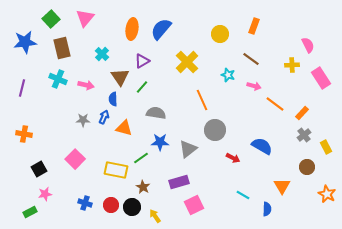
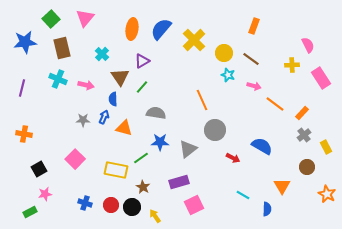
yellow circle at (220, 34): moved 4 px right, 19 px down
yellow cross at (187, 62): moved 7 px right, 22 px up
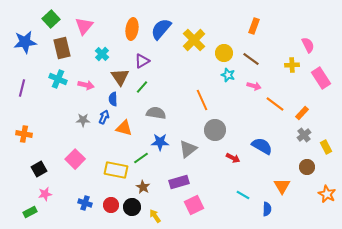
pink triangle at (85, 18): moved 1 px left, 8 px down
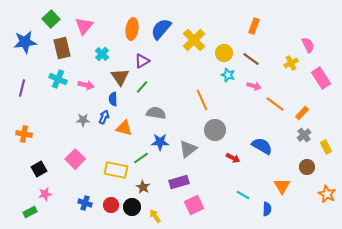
yellow cross at (292, 65): moved 1 px left, 2 px up; rotated 24 degrees counterclockwise
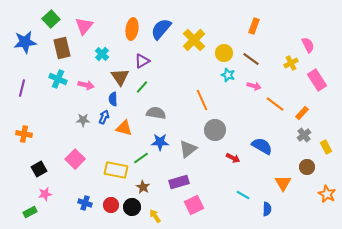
pink rectangle at (321, 78): moved 4 px left, 2 px down
orange triangle at (282, 186): moved 1 px right, 3 px up
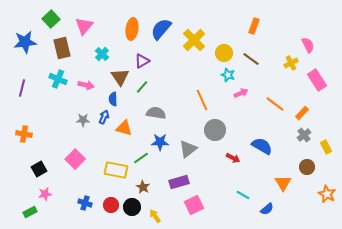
pink arrow at (254, 86): moved 13 px left, 7 px down; rotated 40 degrees counterclockwise
blue semicircle at (267, 209): rotated 48 degrees clockwise
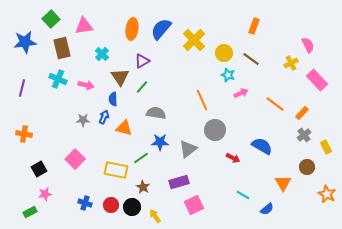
pink triangle at (84, 26): rotated 42 degrees clockwise
pink rectangle at (317, 80): rotated 10 degrees counterclockwise
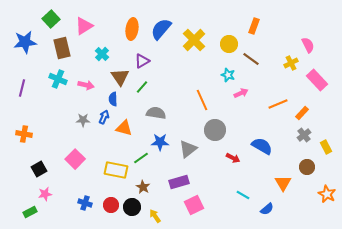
pink triangle at (84, 26): rotated 24 degrees counterclockwise
yellow circle at (224, 53): moved 5 px right, 9 px up
orange line at (275, 104): moved 3 px right; rotated 60 degrees counterclockwise
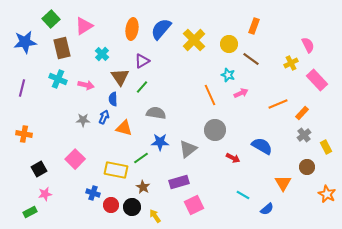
orange line at (202, 100): moved 8 px right, 5 px up
blue cross at (85, 203): moved 8 px right, 10 px up
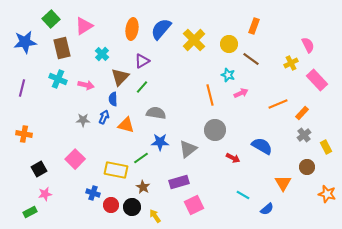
brown triangle at (120, 77): rotated 18 degrees clockwise
orange line at (210, 95): rotated 10 degrees clockwise
orange triangle at (124, 128): moved 2 px right, 3 px up
orange star at (327, 194): rotated 12 degrees counterclockwise
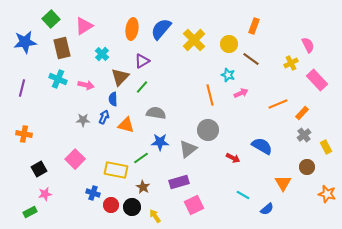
gray circle at (215, 130): moved 7 px left
